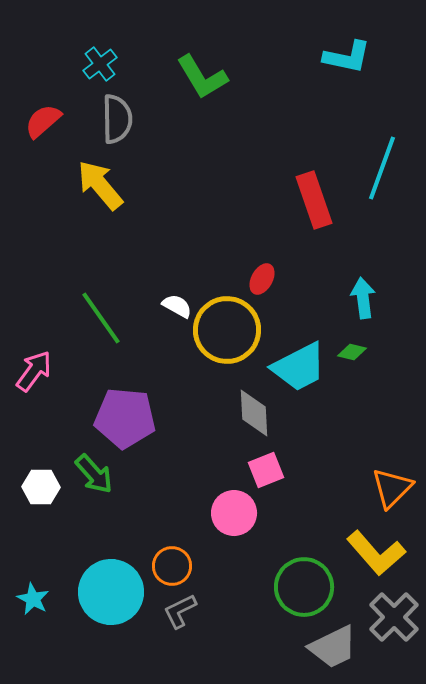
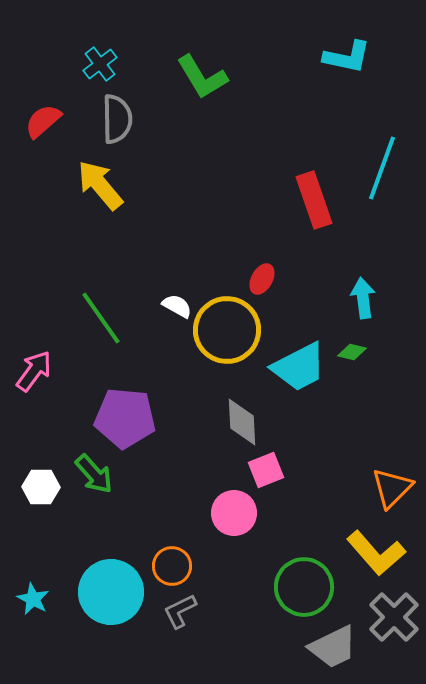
gray diamond: moved 12 px left, 9 px down
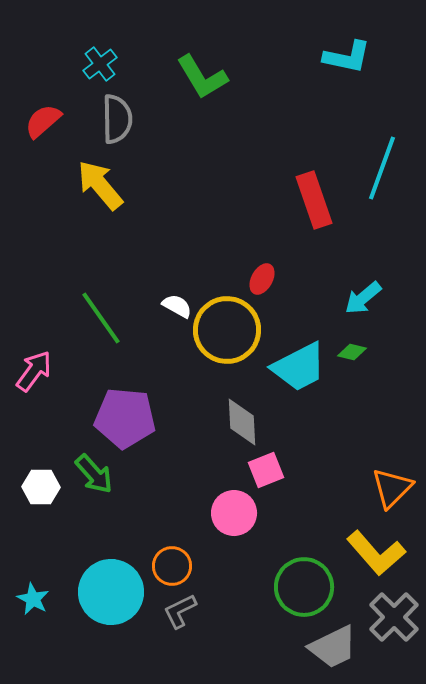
cyan arrow: rotated 123 degrees counterclockwise
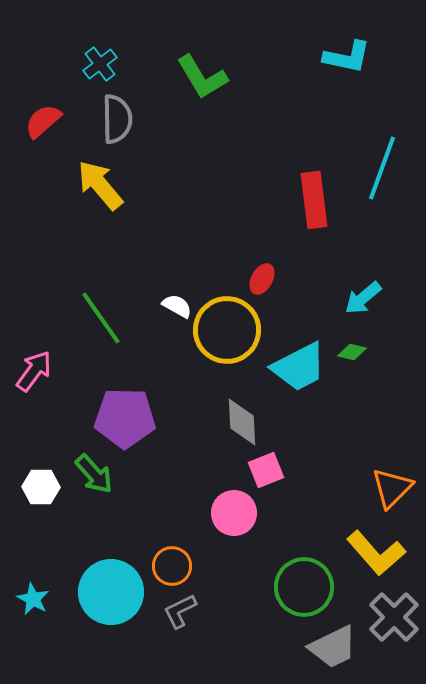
red rectangle: rotated 12 degrees clockwise
purple pentagon: rotated 4 degrees counterclockwise
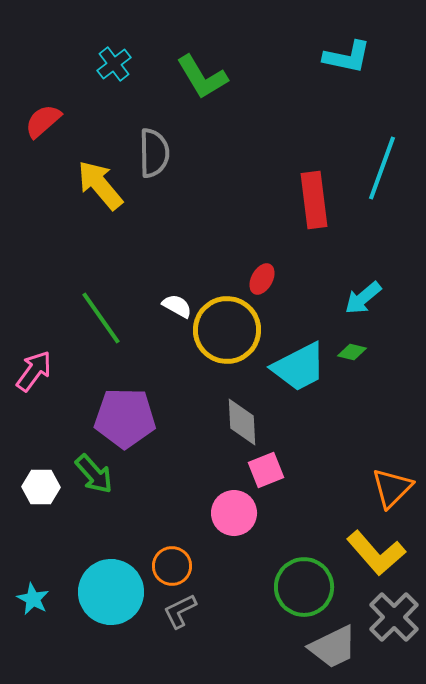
cyan cross: moved 14 px right
gray semicircle: moved 37 px right, 34 px down
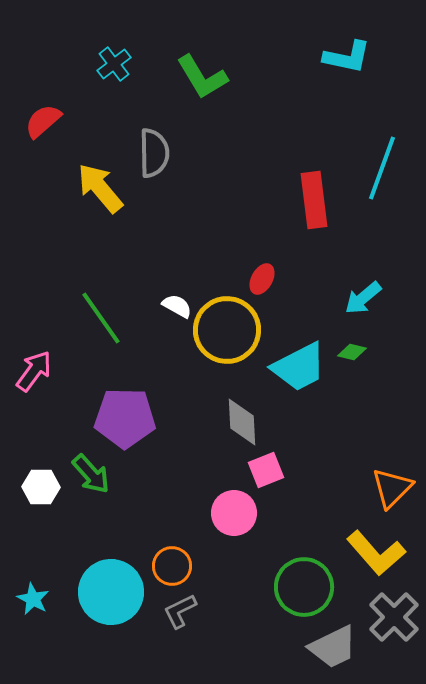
yellow arrow: moved 3 px down
green arrow: moved 3 px left
